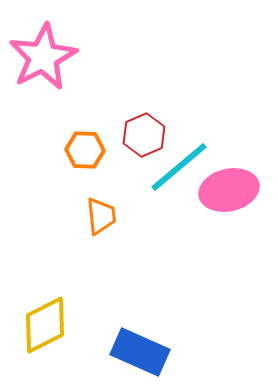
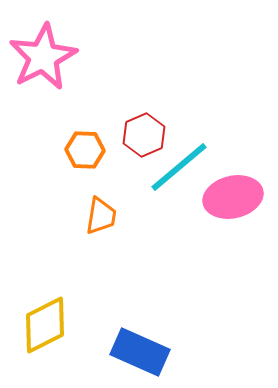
pink ellipse: moved 4 px right, 7 px down
orange trapezoid: rotated 15 degrees clockwise
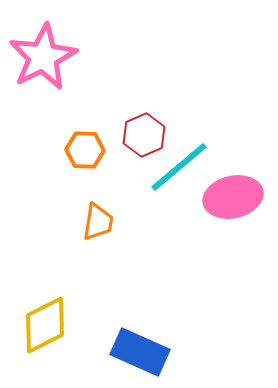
orange trapezoid: moved 3 px left, 6 px down
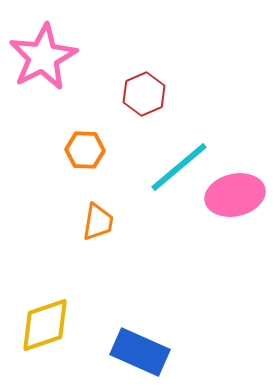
red hexagon: moved 41 px up
pink ellipse: moved 2 px right, 2 px up
yellow diamond: rotated 8 degrees clockwise
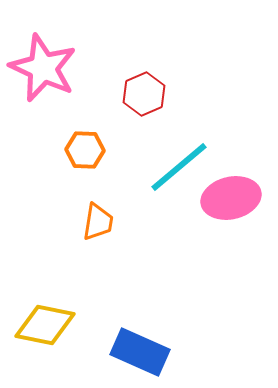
pink star: moved 11 px down; rotated 20 degrees counterclockwise
pink ellipse: moved 4 px left, 3 px down
yellow diamond: rotated 30 degrees clockwise
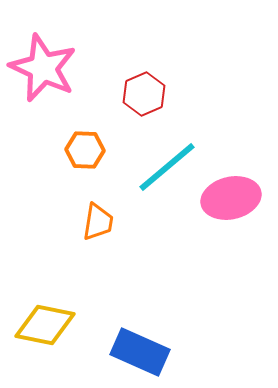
cyan line: moved 12 px left
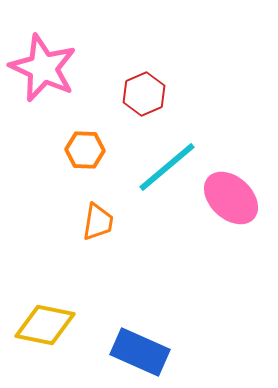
pink ellipse: rotated 56 degrees clockwise
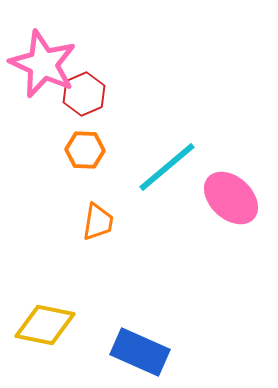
pink star: moved 4 px up
red hexagon: moved 60 px left
